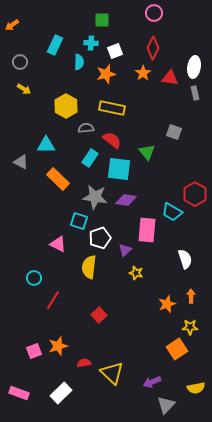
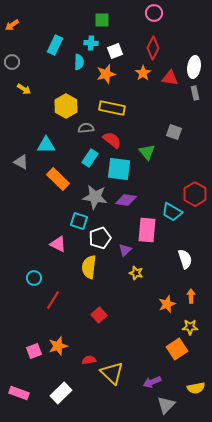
gray circle at (20, 62): moved 8 px left
red semicircle at (84, 363): moved 5 px right, 3 px up
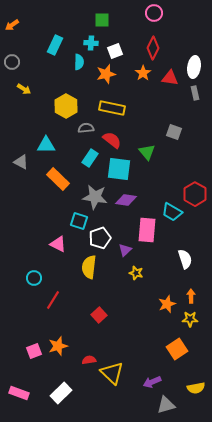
yellow star at (190, 327): moved 8 px up
gray triangle at (166, 405): rotated 30 degrees clockwise
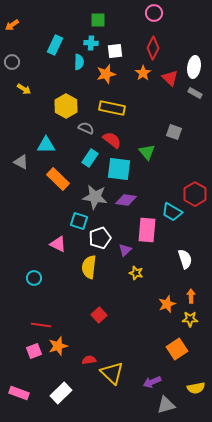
green square at (102, 20): moved 4 px left
white square at (115, 51): rotated 14 degrees clockwise
red triangle at (170, 78): rotated 36 degrees clockwise
gray rectangle at (195, 93): rotated 48 degrees counterclockwise
gray semicircle at (86, 128): rotated 28 degrees clockwise
red line at (53, 300): moved 12 px left, 25 px down; rotated 66 degrees clockwise
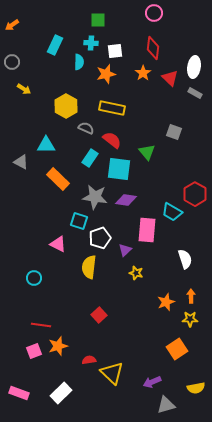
red diamond at (153, 48): rotated 20 degrees counterclockwise
orange star at (167, 304): moved 1 px left, 2 px up
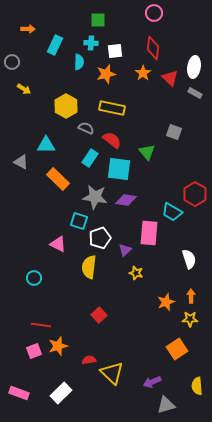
orange arrow at (12, 25): moved 16 px right, 4 px down; rotated 144 degrees counterclockwise
pink rectangle at (147, 230): moved 2 px right, 3 px down
white semicircle at (185, 259): moved 4 px right
yellow semicircle at (196, 388): moved 1 px right, 2 px up; rotated 96 degrees clockwise
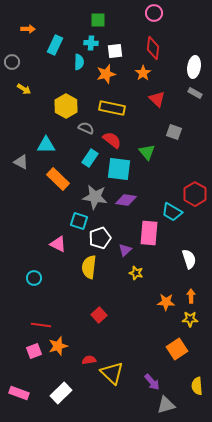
red triangle at (170, 78): moved 13 px left, 21 px down
orange star at (166, 302): rotated 24 degrees clockwise
purple arrow at (152, 382): rotated 108 degrees counterclockwise
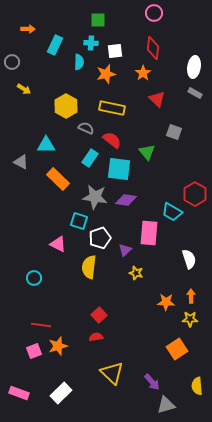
red semicircle at (89, 360): moved 7 px right, 23 px up
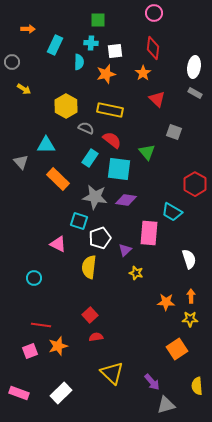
yellow rectangle at (112, 108): moved 2 px left, 2 px down
gray triangle at (21, 162): rotated 21 degrees clockwise
red hexagon at (195, 194): moved 10 px up
red square at (99, 315): moved 9 px left
pink square at (34, 351): moved 4 px left
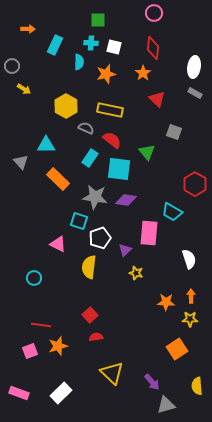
white square at (115, 51): moved 1 px left, 4 px up; rotated 21 degrees clockwise
gray circle at (12, 62): moved 4 px down
